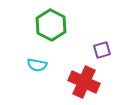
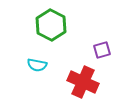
red cross: moved 1 px left
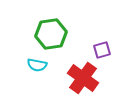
green hexagon: moved 9 px down; rotated 24 degrees clockwise
red cross: moved 4 px up; rotated 12 degrees clockwise
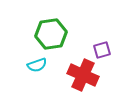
cyan semicircle: rotated 30 degrees counterclockwise
red cross: moved 3 px up; rotated 12 degrees counterclockwise
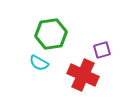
cyan semicircle: moved 2 px right, 2 px up; rotated 48 degrees clockwise
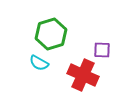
green hexagon: rotated 8 degrees counterclockwise
purple square: rotated 18 degrees clockwise
